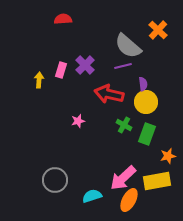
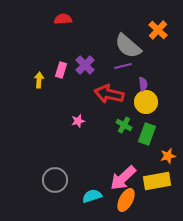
orange ellipse: moved 3 px left
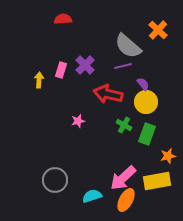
purple semicircle: rotated 32 degrees counterclockwise
red arrow: moved 1 px left
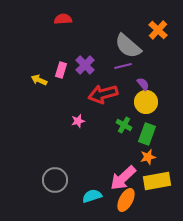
yellow arrow: rotated 70 degrees counterclockwise
red arrow: moved 5 px left; rotated 28 degrees counterclockwise
orange star: moved 20 px left, 1 px down
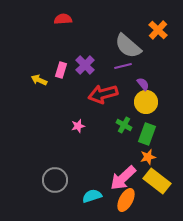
pink star: moved 5 px down
yellow rectangle: rotated 48 degrees clockwise
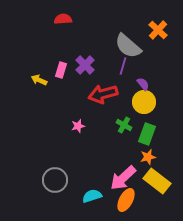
purple line: rotated 60 degrees counterclockwise
yellow circle: moved 2 px left
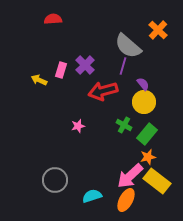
red semicircle: moved 10 px left
red arrow: moved 3 px up
green rectangle: rotated 20 degrees clockwise
pink arrow: moved 7 px right, 2 px up
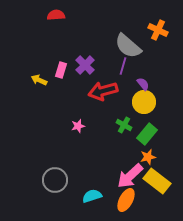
red semicircle: moved 3 px right, 4 px up
orange cross: rotated 18 degrees counterclockwise
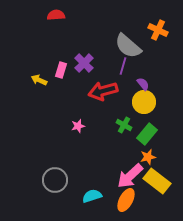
purple cross: moved 1 px left, 2 px up
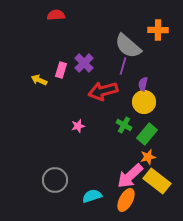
orange cross: rotated 24 degrees counterclockwise
purple semicircle: rotated 128 degrees counterclockwise
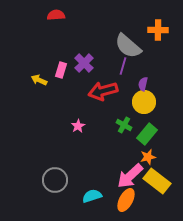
pink star: rotated 16 degrees counterclockwise
